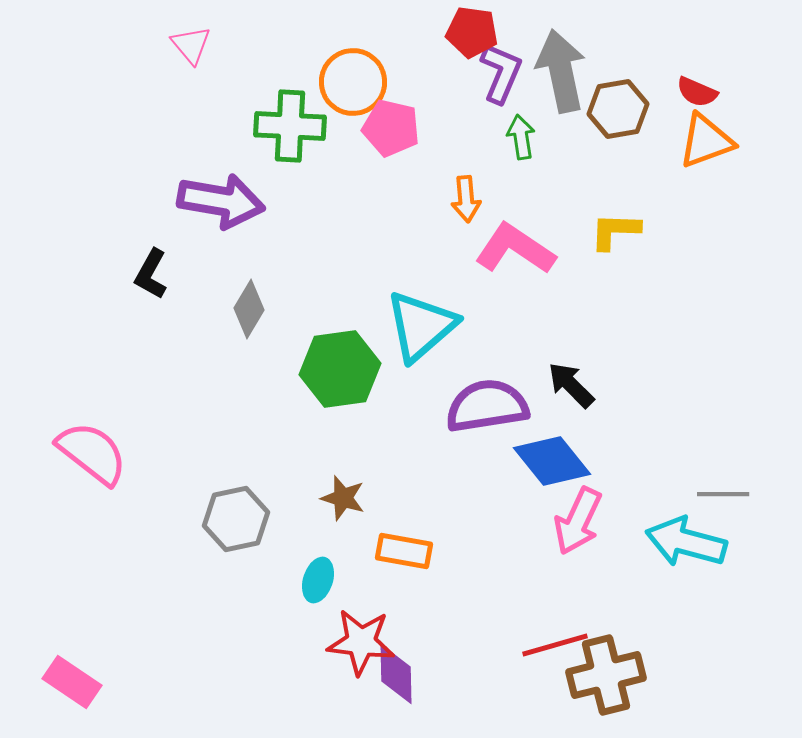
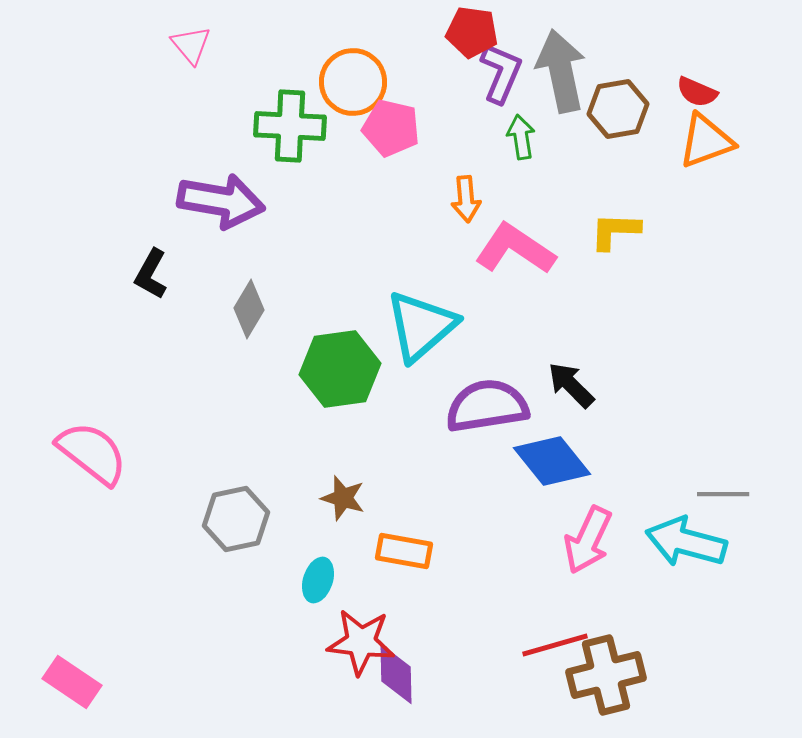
pink arrow: moved 10 px right, 19 px down
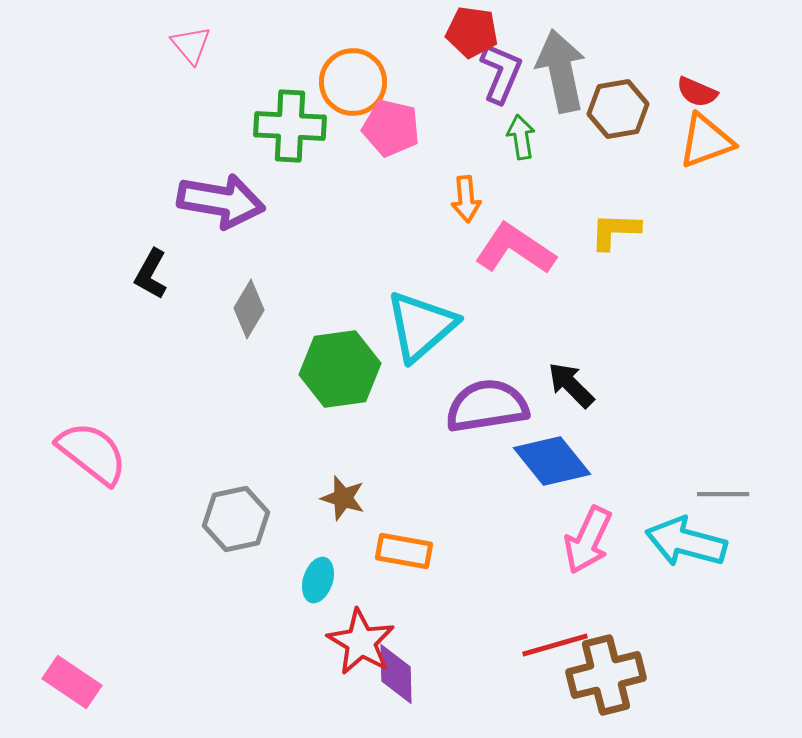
red star: rotated 24 degrees clockwise
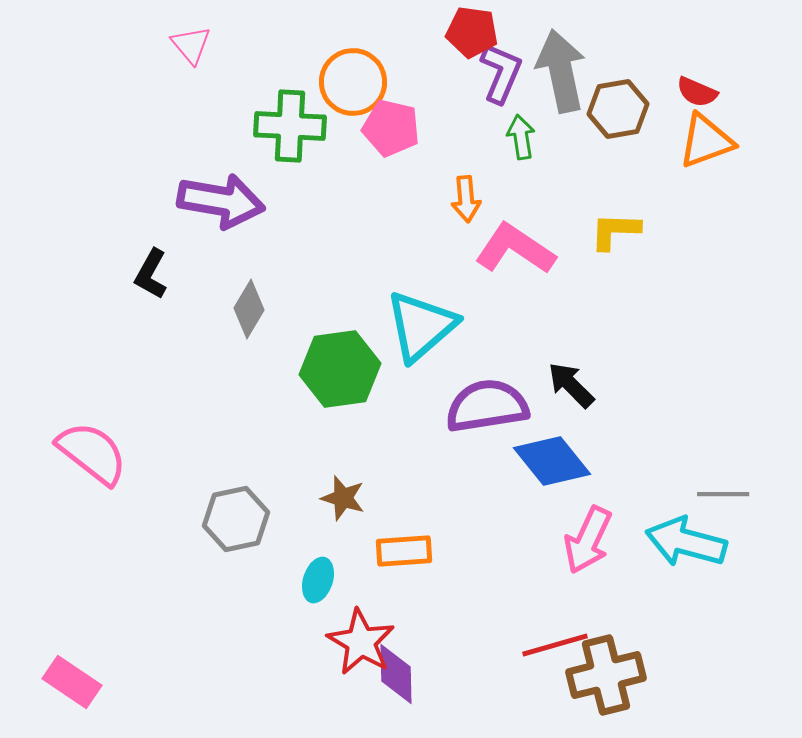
orange rectangle: rotated 14 degrees counterclockwise
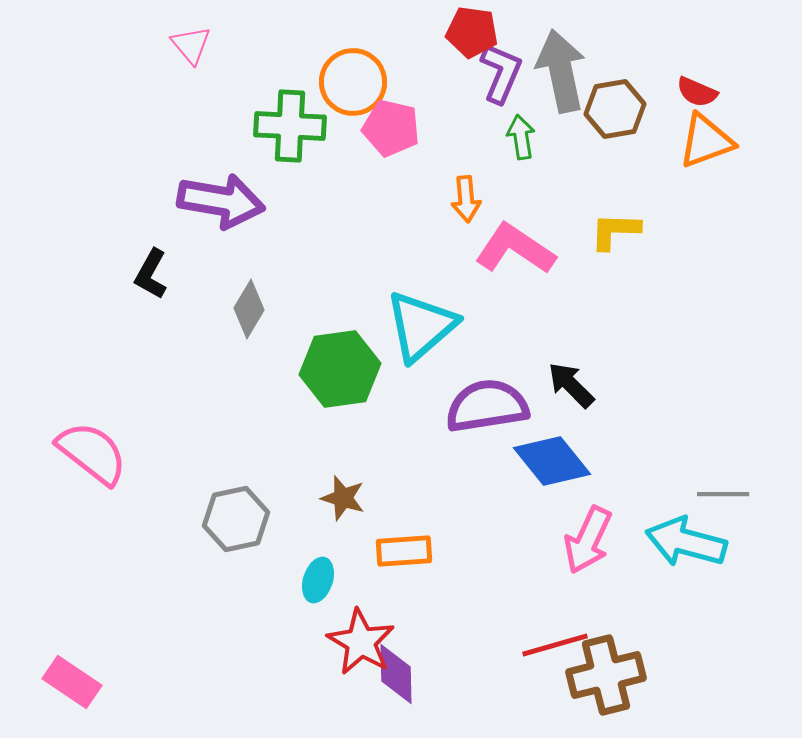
brown hexagon: moved 3 px left
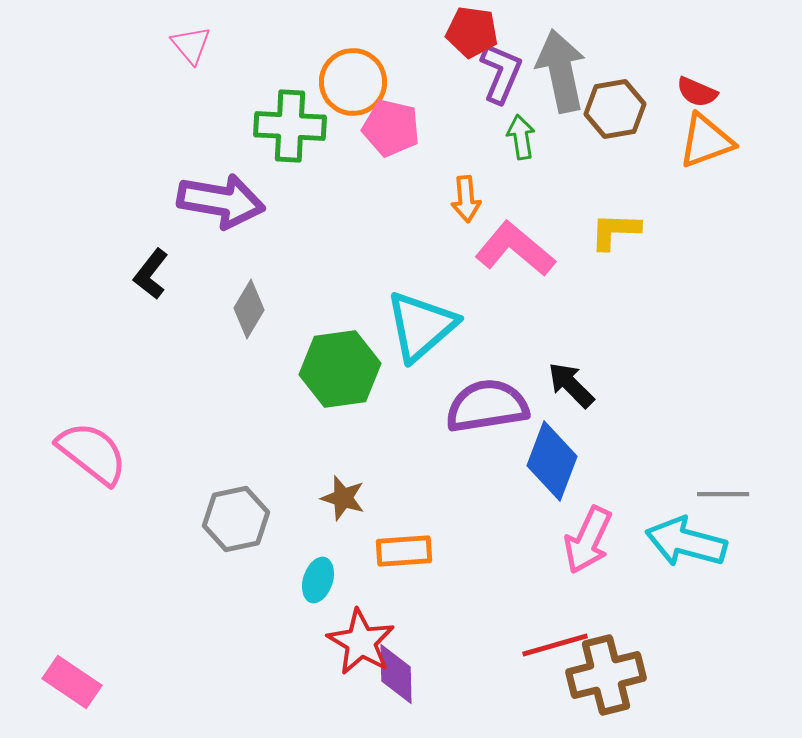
pink L-shape: rotated 6 degrees clockwise
black L-shape: rotated 9 degrees clockwise
blue diamond: rotated 60 degrees clockwise
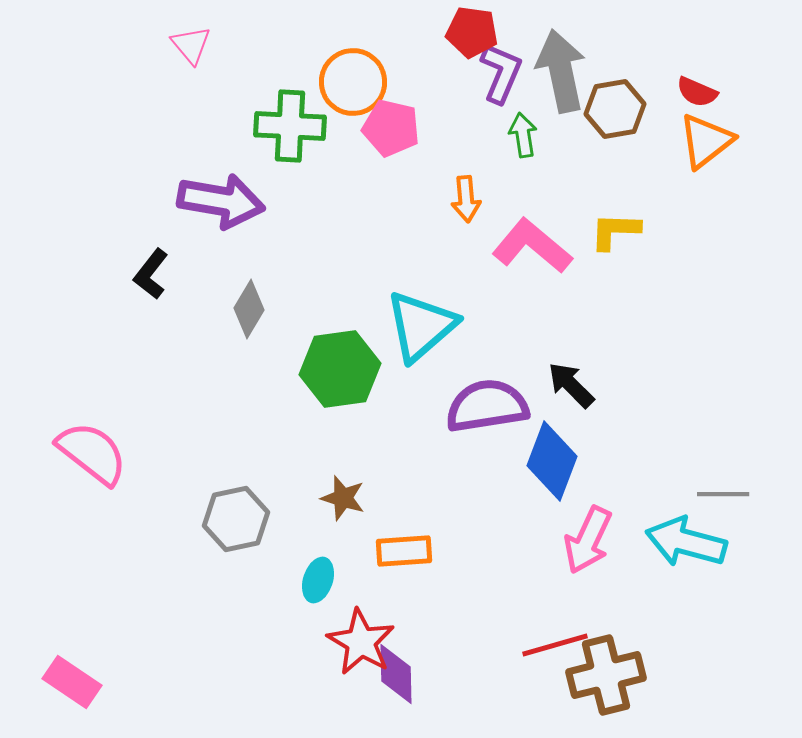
green arrow: moved 2 px right, 2 px up
orange triangle: rotated 18 degrees counterclockwise
pink L-shape: moved 17 px right, 3 px up
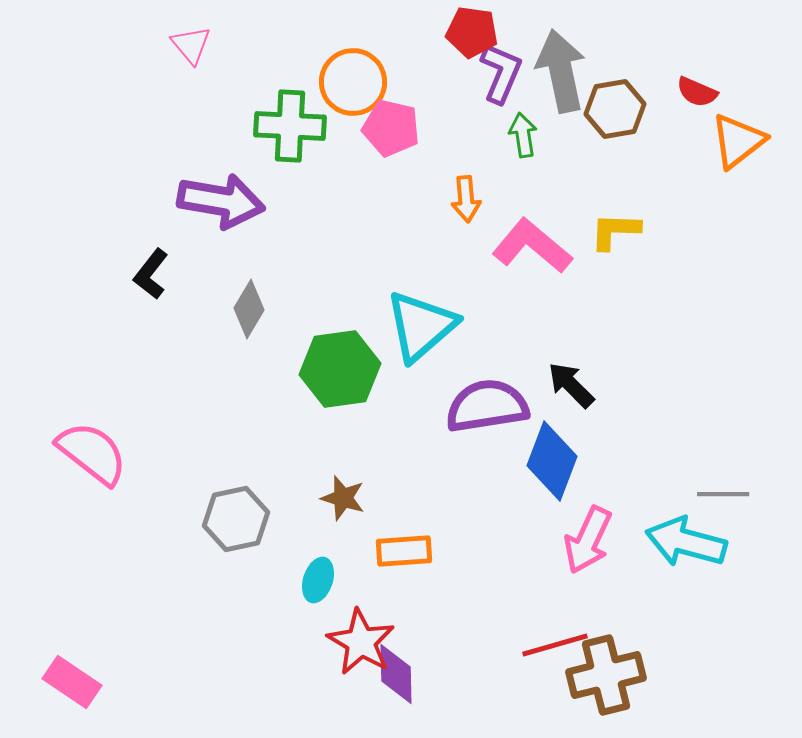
orange triangle: moved 32 px right
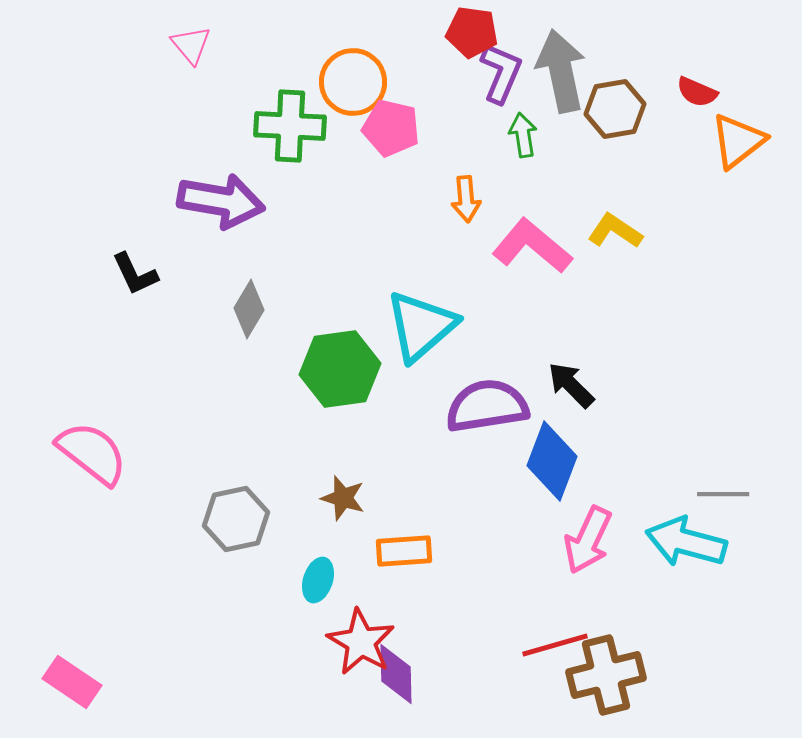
yellow L-shape: rotated 32 degrees clockwise
black L-shape: moved 16 px left; rotated 63 degrees counterclockwise
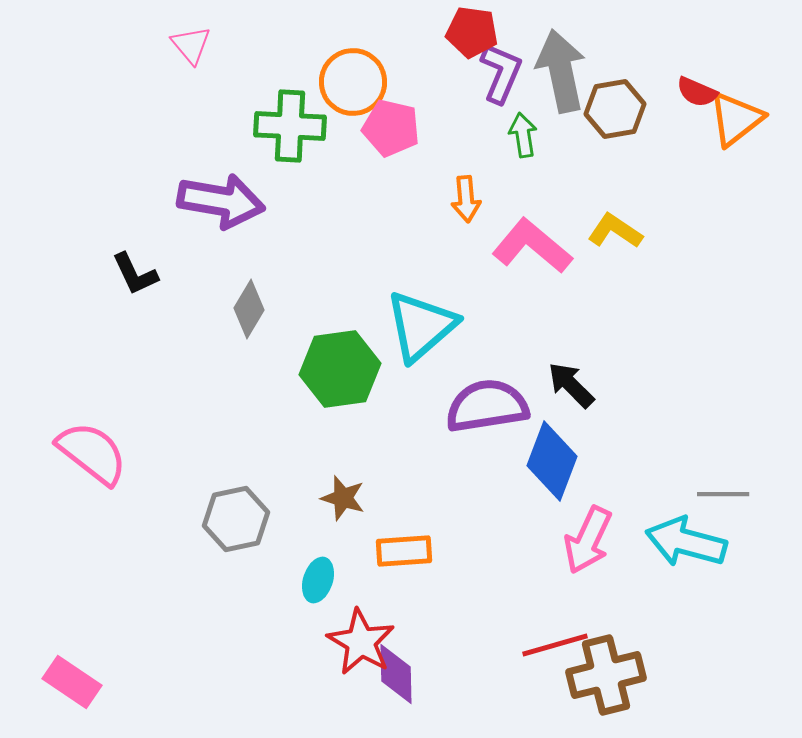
orange triangle: moved 2 px left, 22 px up
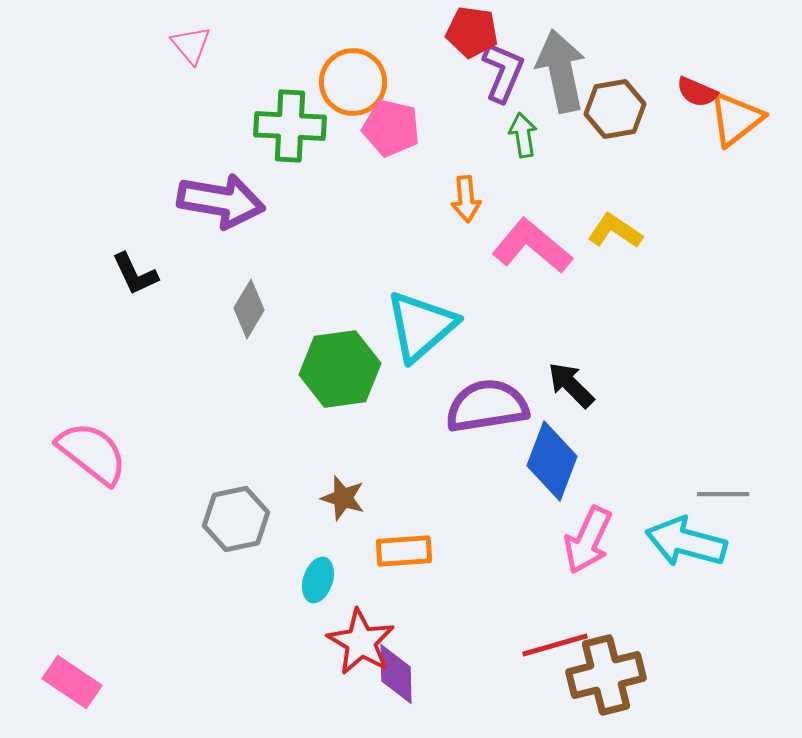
purple L-shape: moved 2 px right, 1 px up
